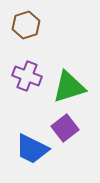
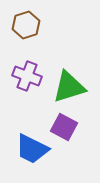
purple square: moved 1 px left, 1 px up; rotated 24 degrees counterclockwise
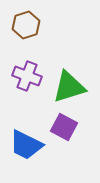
blue trapezoid: moved 6 px left, 4 px up
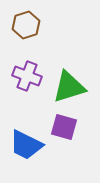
purple square: rotated 12 degrees counterclockwise
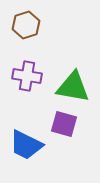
purple cross: rotated 12 degrees counterclockwise
green triangle: moved 4 px right; rotated 27 degrees clockwise
purple square: moved 3 px up
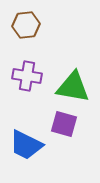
brown hexagon: rotated 12 degrees clockwise
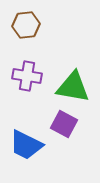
purple square: rotated 12 degrees clockwise
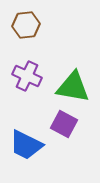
purple cross: rotated 16 degrees clockwise
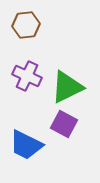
green triangle: moved 6 px left; rotated 36 degrees counterclockwise
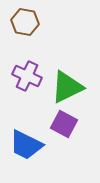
brown hexagon: moved 1 px left, 3 px up; rotated 16 degrees clockwise
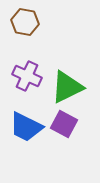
blue trapezoid: moved 18 px up
